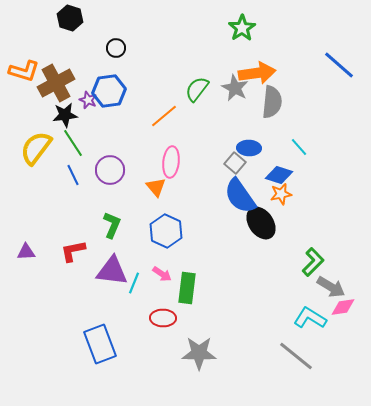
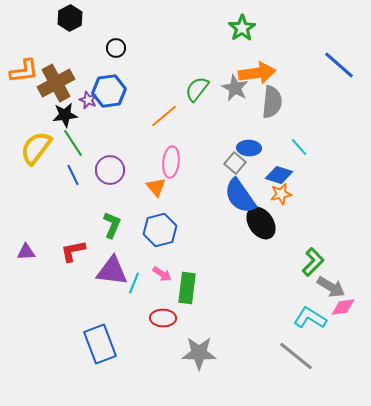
black hexagon at (70, 18): rotated 15 degrees clockwise
orange L-shape at (24, 71): rotated 24 degrees counterclockwise
blue hexagon at (166, 231): moved 6 px left, 1 px up; rotated 20 degrees clockwise
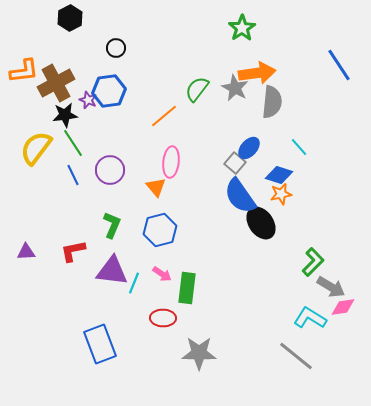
blue line at (339, 65): rotated 16 degrees clockwise
blue ellipse at (249, 148): rotated 50 degrees counterclockwise
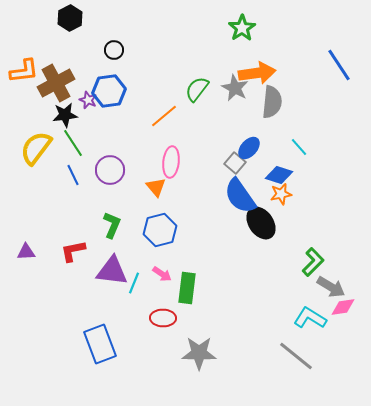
black circle at (116, 48): moved 2 px left, 2 px down
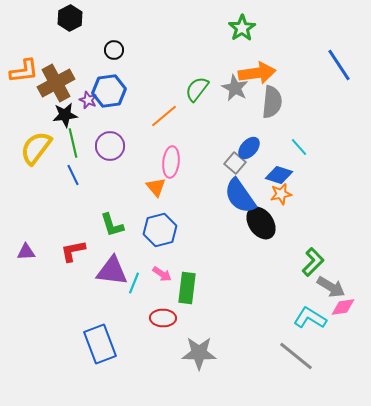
green line at (73, 143): rotated 20 degrees clockwise
purple circle at (110, 170): moved 24 px up
green L-shape at (112, 225): rotated 140 degrees clockwise
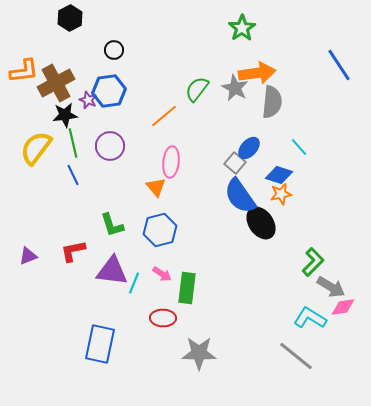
purple triangle at (26, 252): moved 2 px right, 4 px down; rotated 18 degrees counterclockwise
blue rectangle at (100, 344): rotated 33 degrees clockwise
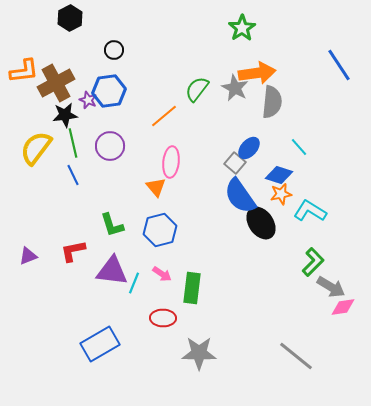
green rectangle at (187, 288): moved 5 px right
cyan L-shape at (310, 318): moved 107 px up
blue rectangle at (100, 344): rotated 48 degrees clockwise
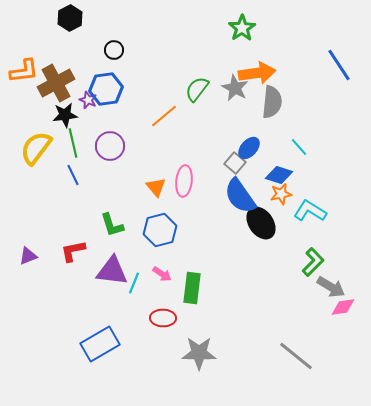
blue hexagon at (109, 91): moved 3 px left, 2 px up
pink ellipse at (171, 162): moved 13 px right, 19 px down
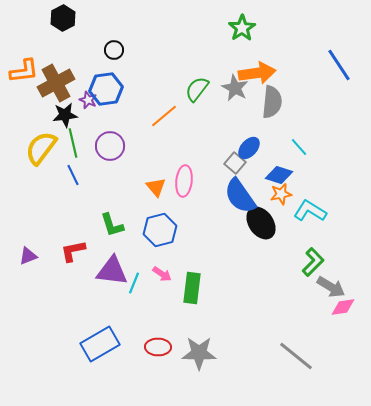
black hexagon at (70, 18): moved 7 px left
yellow semicircle at (36, 148): moved 5 px right
red ellipse at (163, 318): moved 5 px left, 29 px down
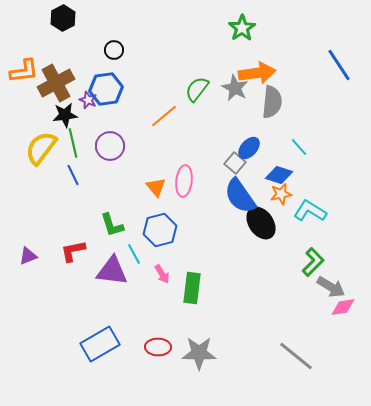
pink arrow at (162, 274): rotated 24 degrees clockwise
cyan line at (134, 283): moved 29 px up; rotated 50 degrees counterclockwise
